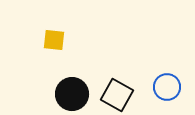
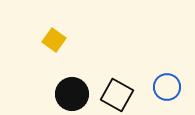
yellow square: rotated 30 degrees clockwise
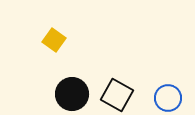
blue circle: moved 1 px right, 11 px down
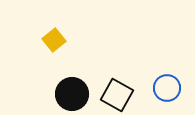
yellow square: rotated 15 degrees clockwise
blue circle: moved 1 px left, 10 px up
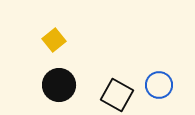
blue circle: moved 8 px left, 3 px up
black circle: moved 13 px left, 9 px up
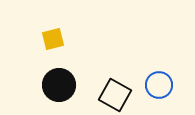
yellow square: moved 1 px left, 1 px up; rotated 25 degrees clockwise
black square: moved 2 px left
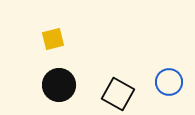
blue circle: moved 10 px right, 3 px up
black square: moved 3 px right, 1 px up
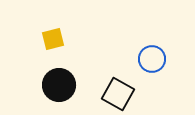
blue circle: moved 17 px left, 23 px up
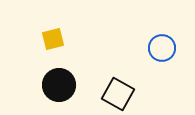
blue circle: moved 10 px right, 11 px up
